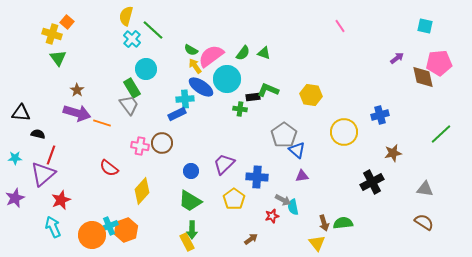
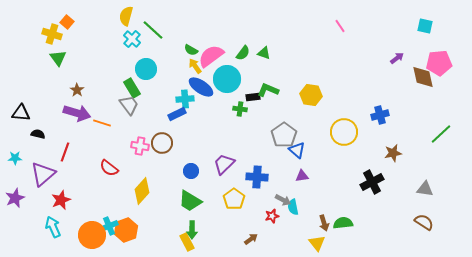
red line at (51, 155): moved 14 px right, 3 px up
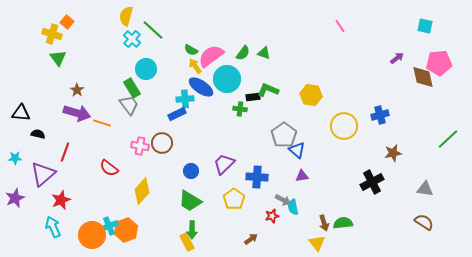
yellow circle at (344, 132): moved 6 px up
green line at (441, 134): moved 7 px right, 5 px down
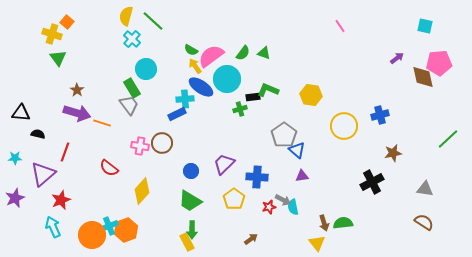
green line at (153, 30): moved 9 px up
green cross at (240, 109): rotated 24 degrees counterclockwise
red star at (272, 216): moved 3 px left, 9 px up
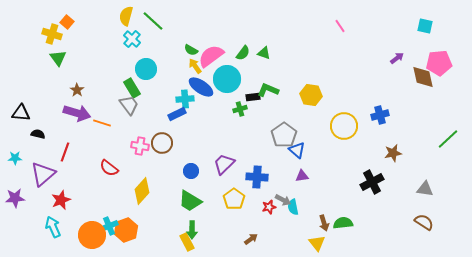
purple star at (15, 198): rotated 18 degrees clockwise
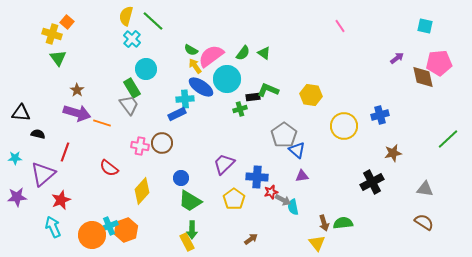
green triangle at (264, 53): rotated 16 degrees clockwise
blue circle at (191, 171): moved 10 px left, 7 px down
purple star at (15, 198): moved 2 px right, 1 px up
red star at (269, 207): moved 2 px right, 15 px up
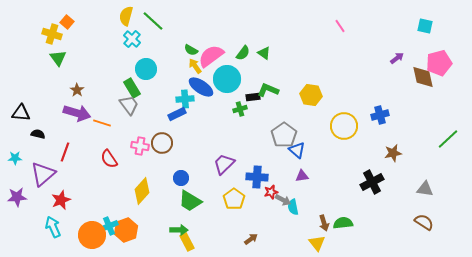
pink pentagon at (439, 63): rotated 10 degrees counterclockwise
red semicircle at (109, 168): moved 9 px up; rotated 18 degrees clockwise
green arrow at (192, 230): moved 13 px left; rotated 90 degrees counterclockwise
